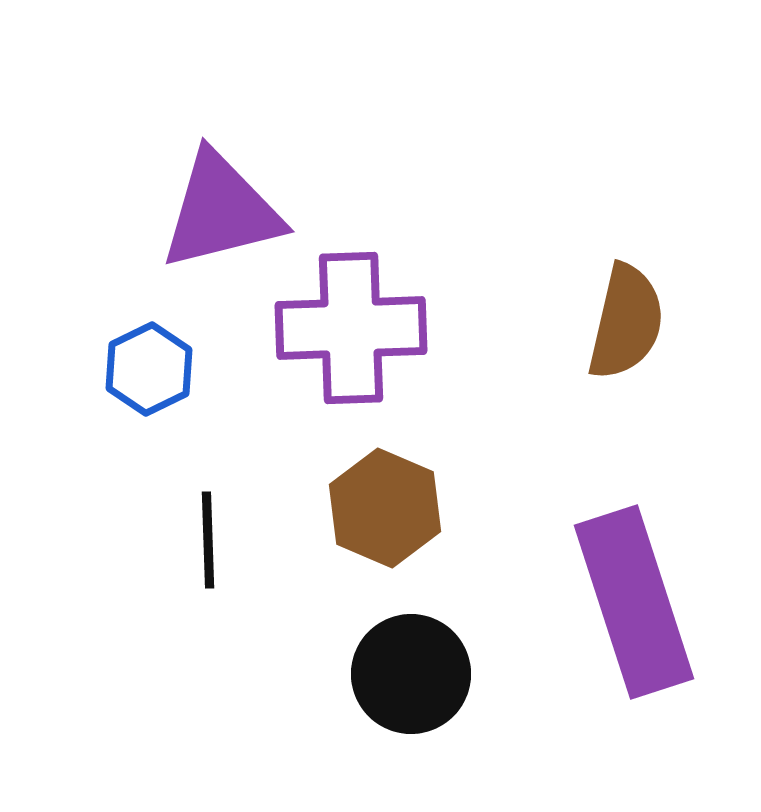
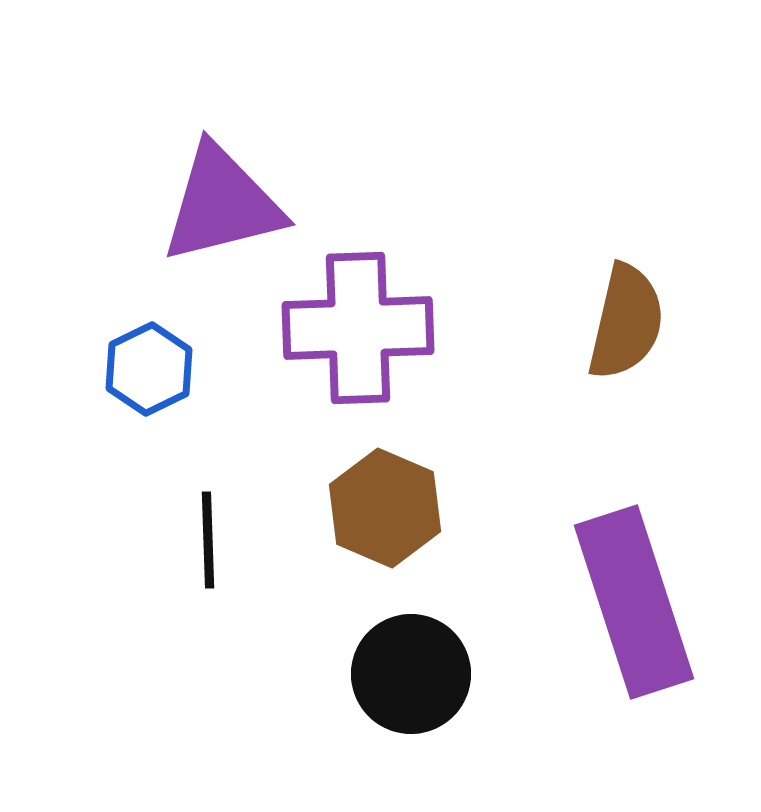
purple triangle: moved 1 px right, 7 px up
purple cross: moved 7 px right
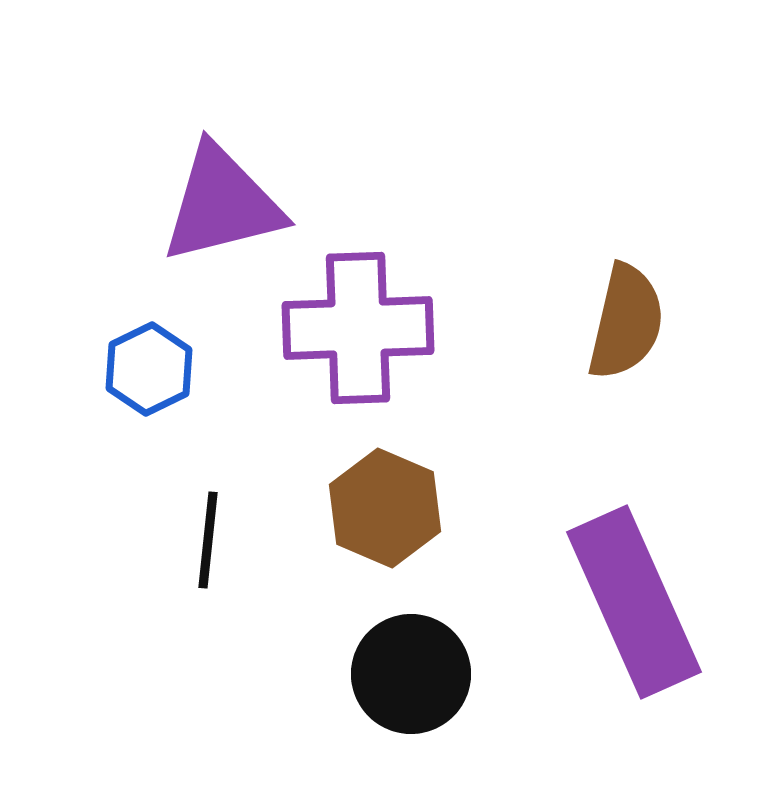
black line: rotated 8 degrees clockwise
purple rectangle: rotated 6 degrees counterclockwise
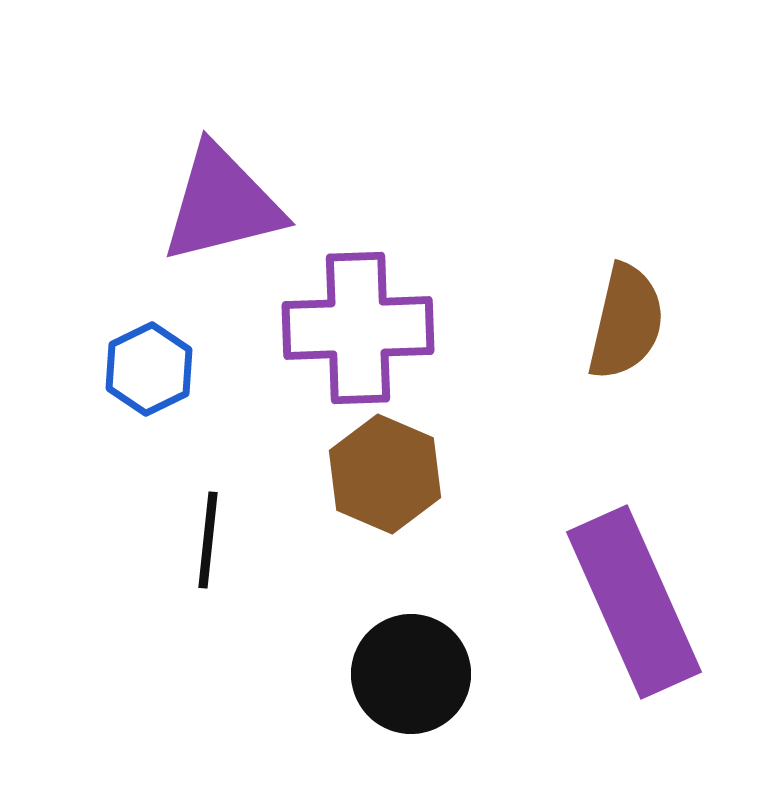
brown hexagon: moved 34 px up
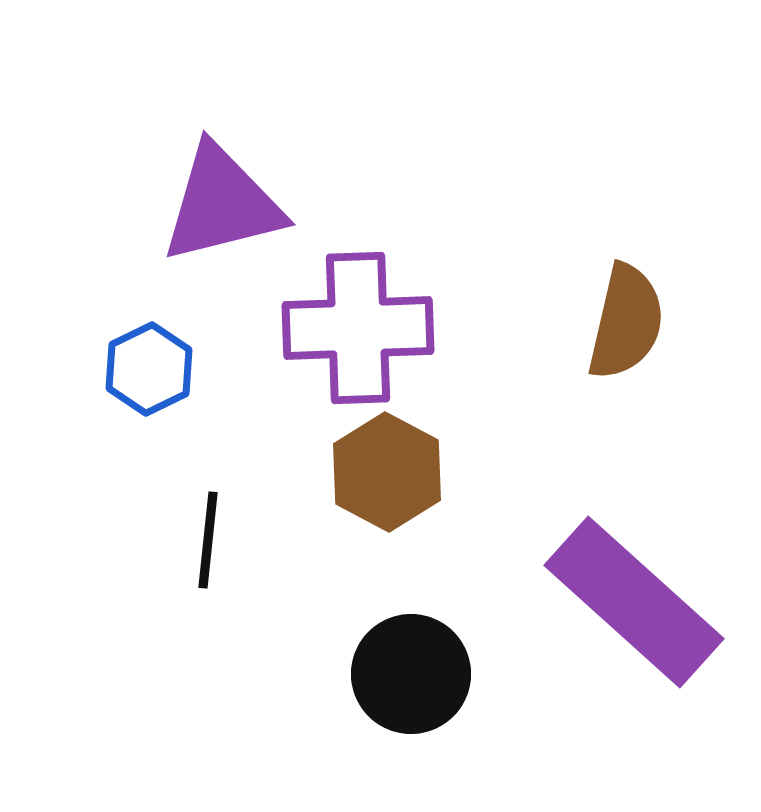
brown hexagon: moved 2 px right, 2 px up; rotated 5 degrees clockwise
purple rectangle: rotated 24 degrees counterclockwise
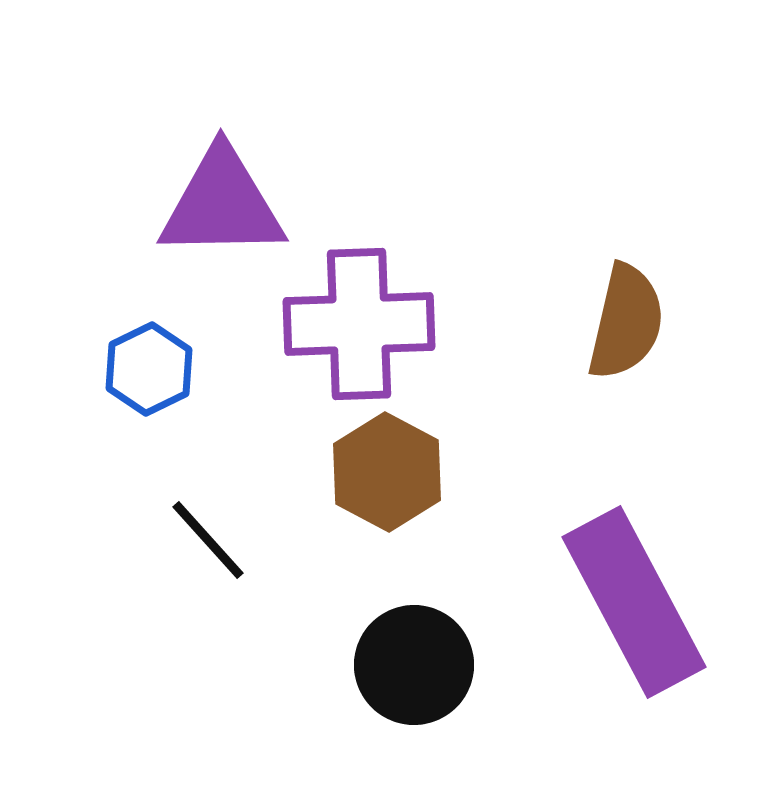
purple triangle: rotated 13 degrees clockwise
purple cross: moved 1 px right, 4 px up
black line: rotated 48 degrees counterclockwise
purple rectangle: rotated 20 degrees clockwise
black circle: moved 3 px right, 9 px up
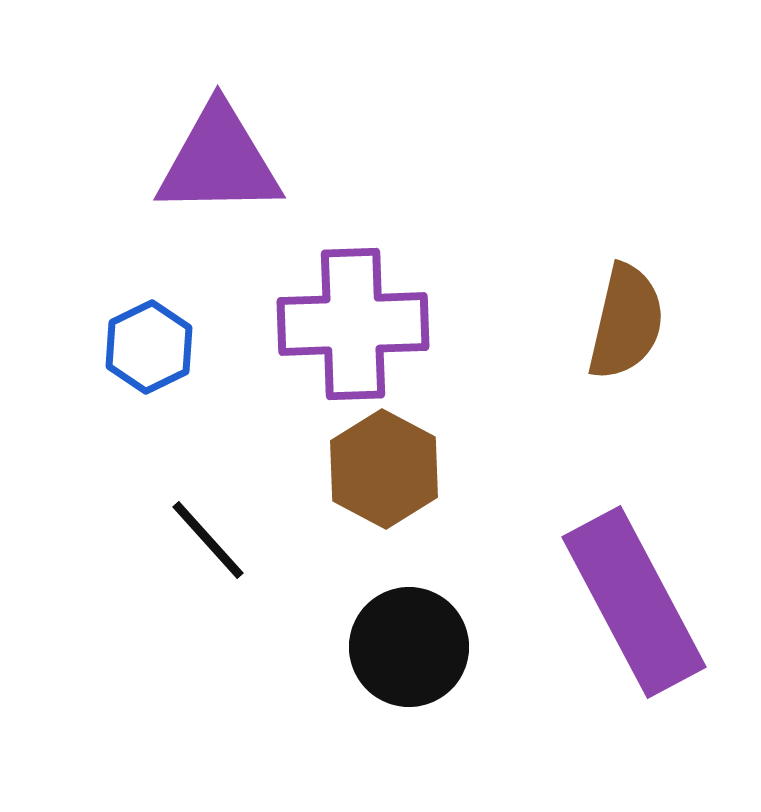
purple triangle: moved 3 px left, 43 px up
purple cross: moved 6 px left
blue hexagon: moved 22 px up
brown hexagon: moved 3 px left, 3 px up
black circle: moved 5 px left, 18 px up
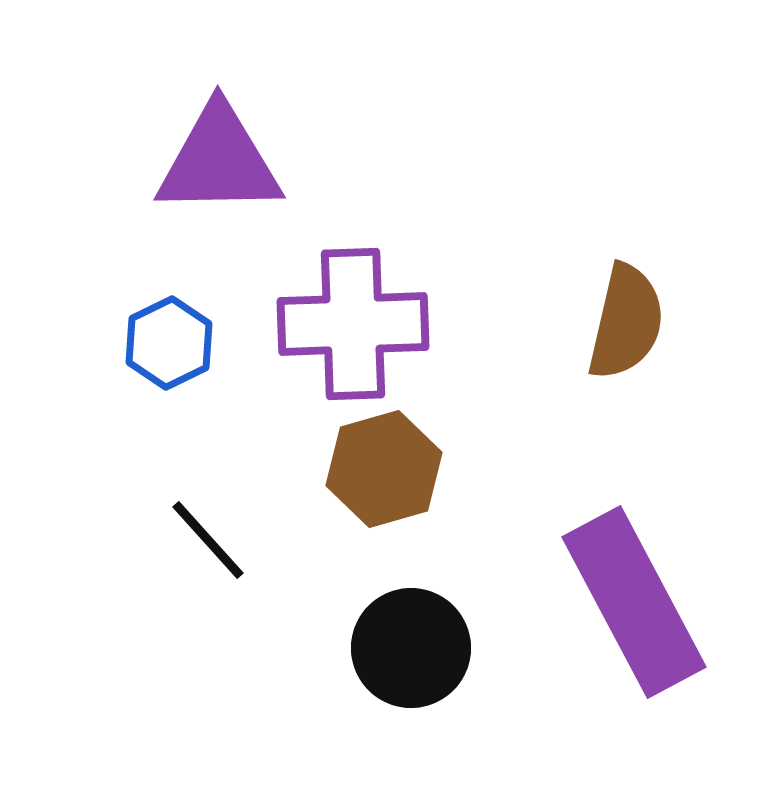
blue hexagon: moved 20 px right, 4 px up
brown hexagon: rotated 16 degrees clockwise
black circle: moved 2 px right, 1 px down
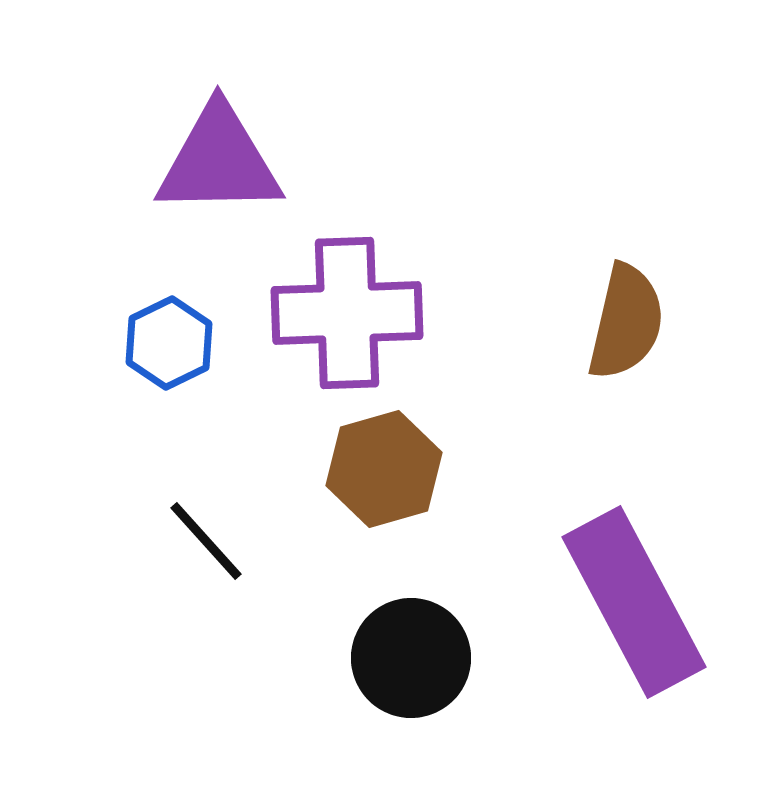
purple cross: moved 6 px left, 11 px up
black line: moved 2 px left, 1 px down
black circle: moved 10 px down
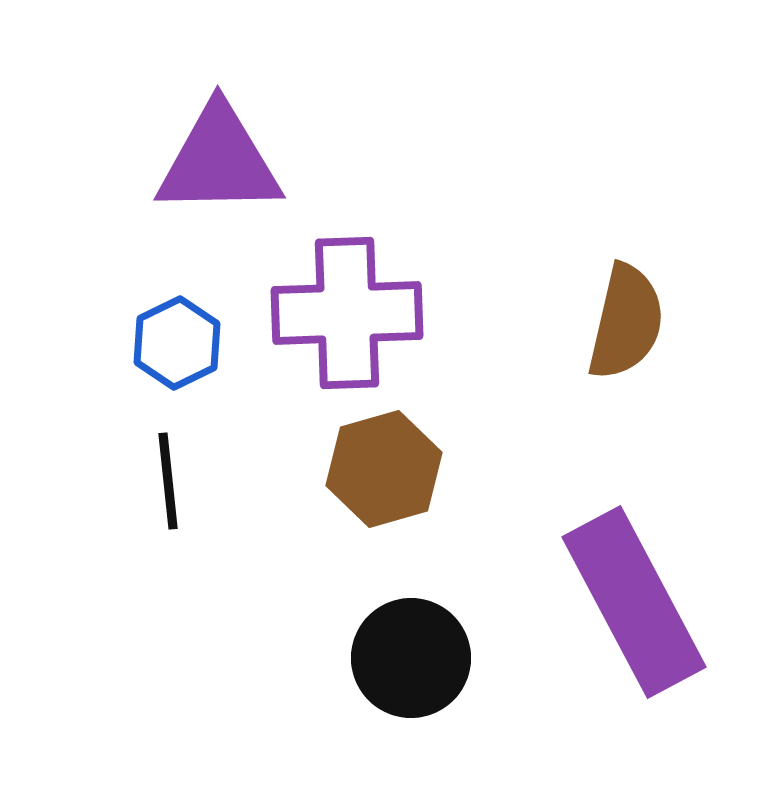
blue hexagon: moved 8 px right
black line: moved 38 px left, 60 px up; rotated 36 degrees clockwise
